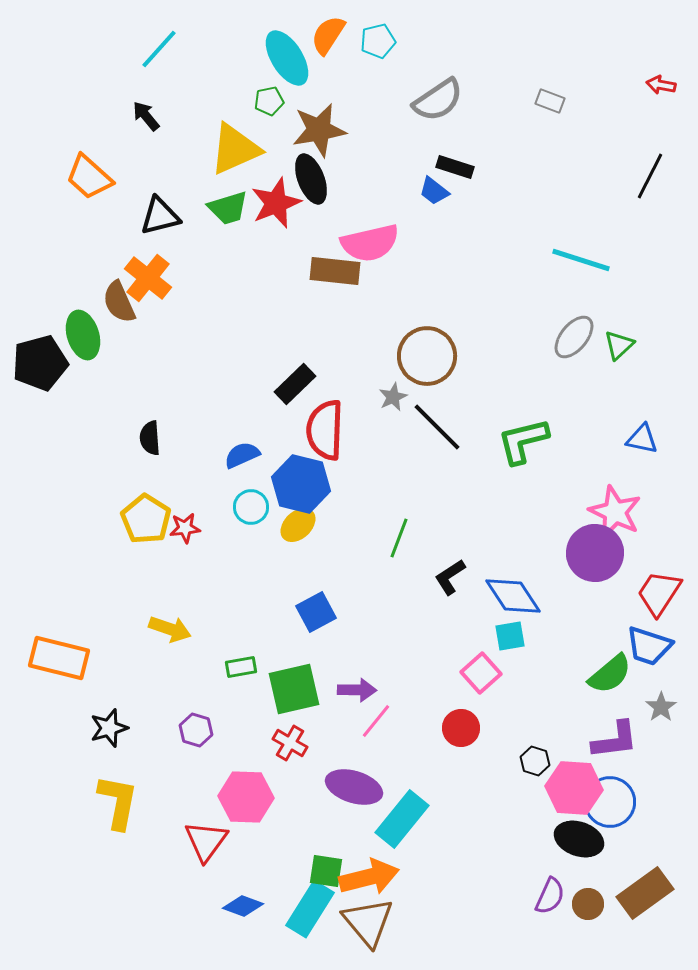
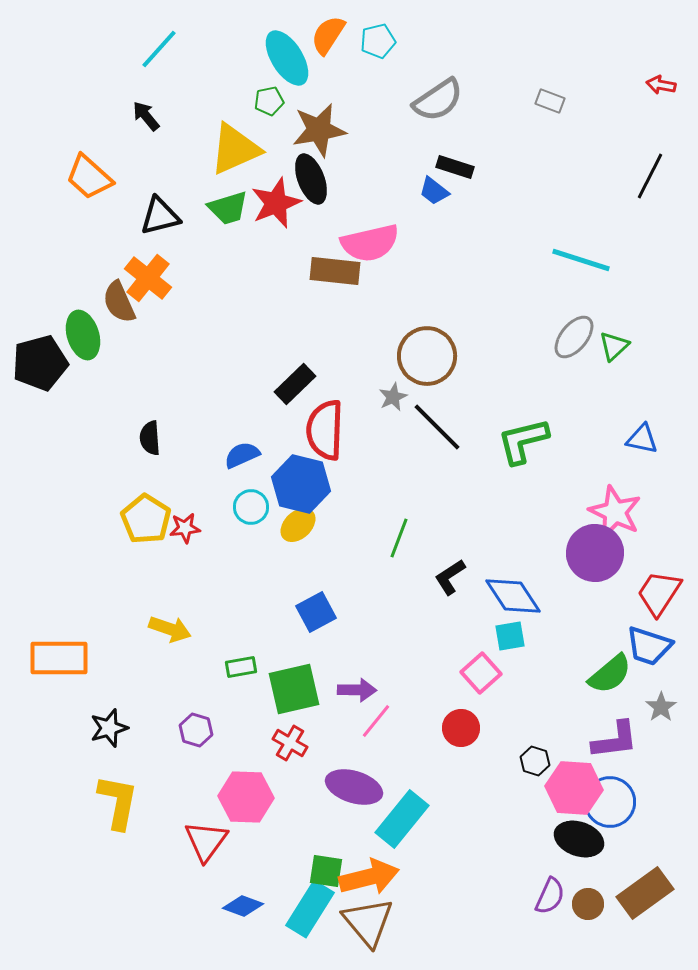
green triangle at (619, 345): moved 5 px left, 1 px down
orange rectangle at (59, 658): rotated 14 degrees counterclockwise
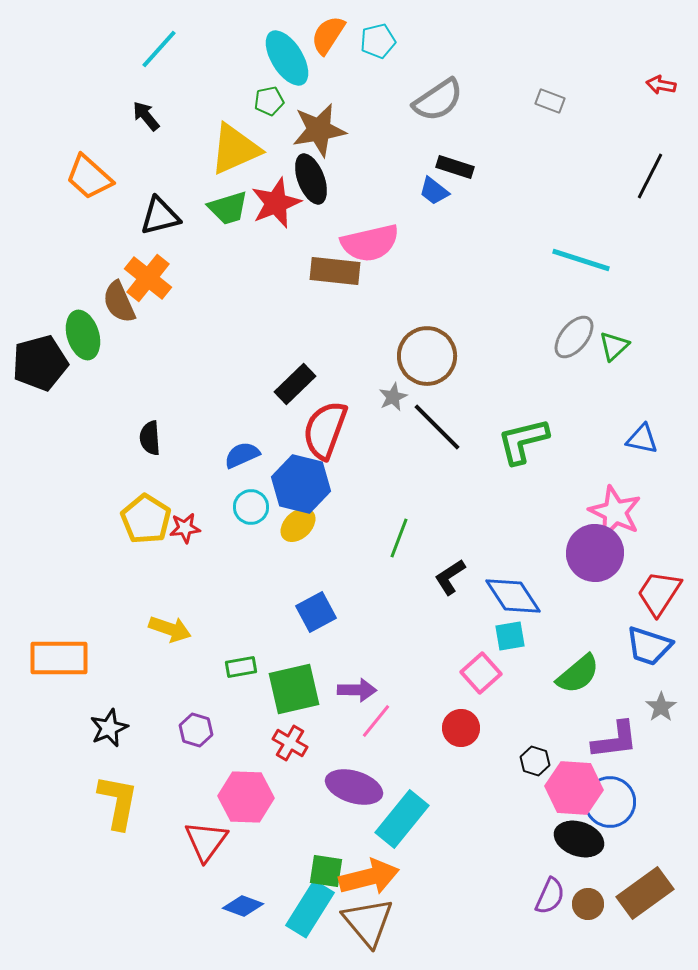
red semicircle at (325, 430): rotated 18 degrees clockwise
green semicircle at (610, 674): moved 32 px left
black star at (109, 728): rotated 6 degrees counterclockwise
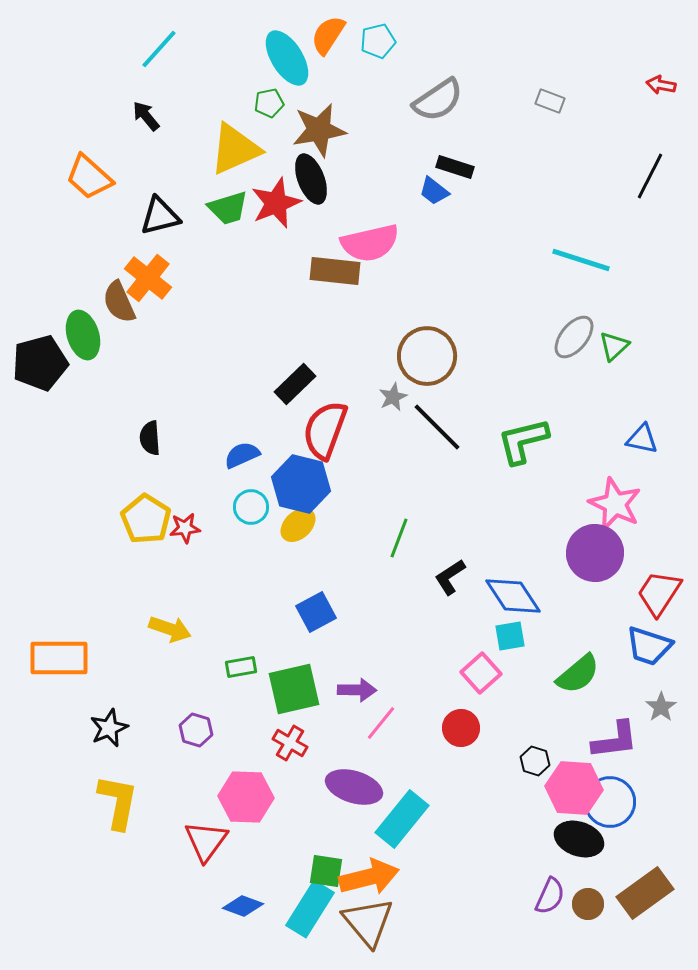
green pentagon at (269, 101): moved 2 px down
pink star at (615, 512): moved 8 px up
pink line at (376, 721): moved 5 px right, 2 px down
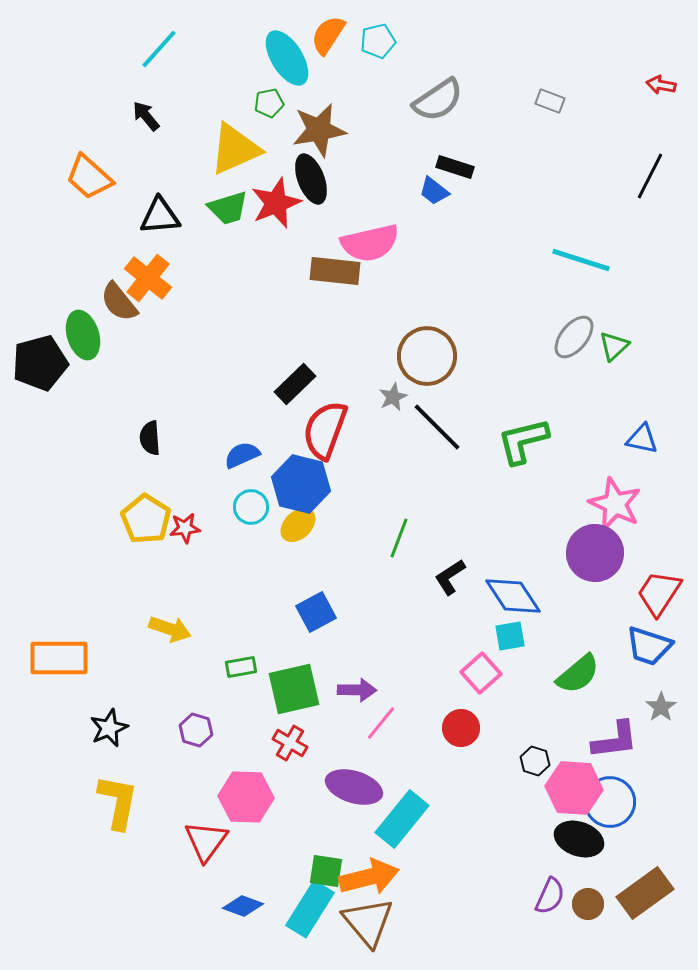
black triangle at (160, 216): rotated 9 degrees clockwise
brown semicircle at (119, 302): rotated 15 degrees counterclockwise
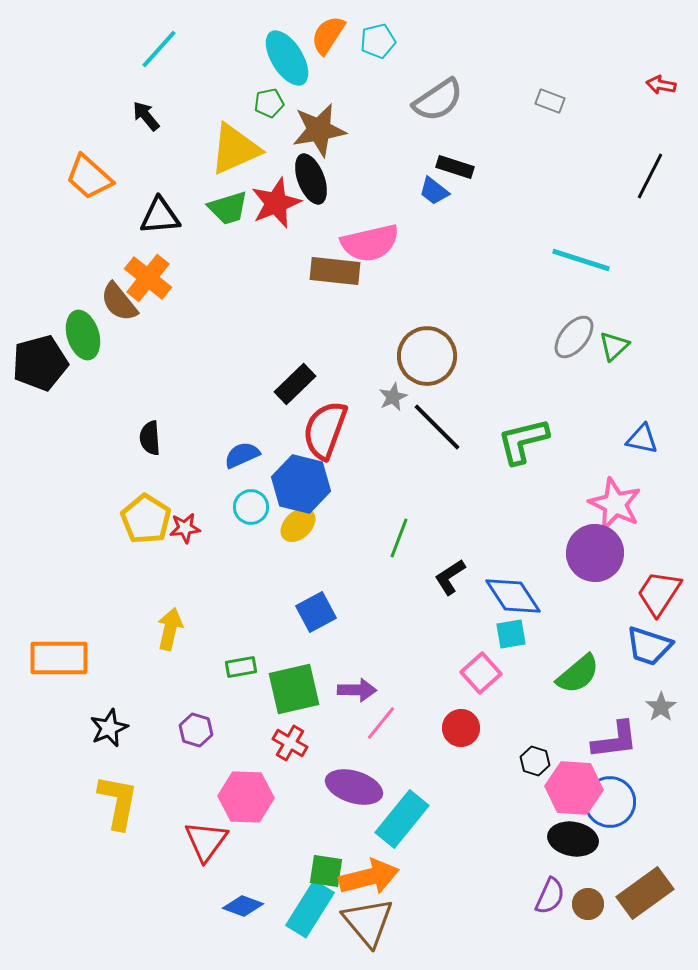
yellow arrow at (170, 629): rotated 96 degrees counterclockwise
cyan square at (510, 636): moved 1 px right, 2 px up
black ellipse at (579, 839): moved 6 px left; rotated 9 degrees counterclockwise
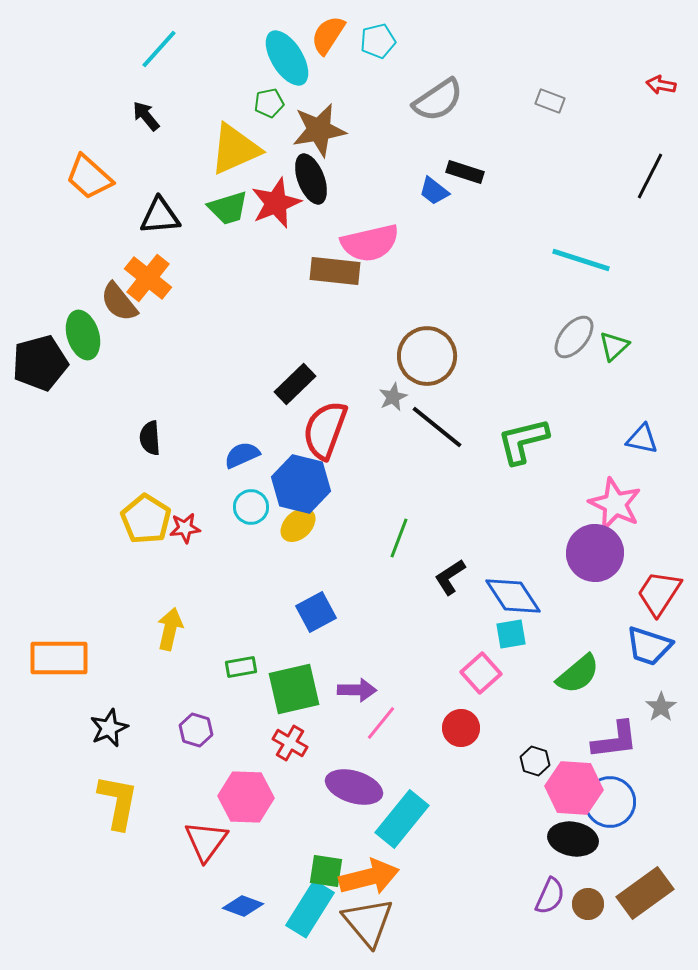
black rectangle at (455, 167): moved 10 px right, 5 px down
black line at (437, 427): rotated 6 degrees counterclockwise
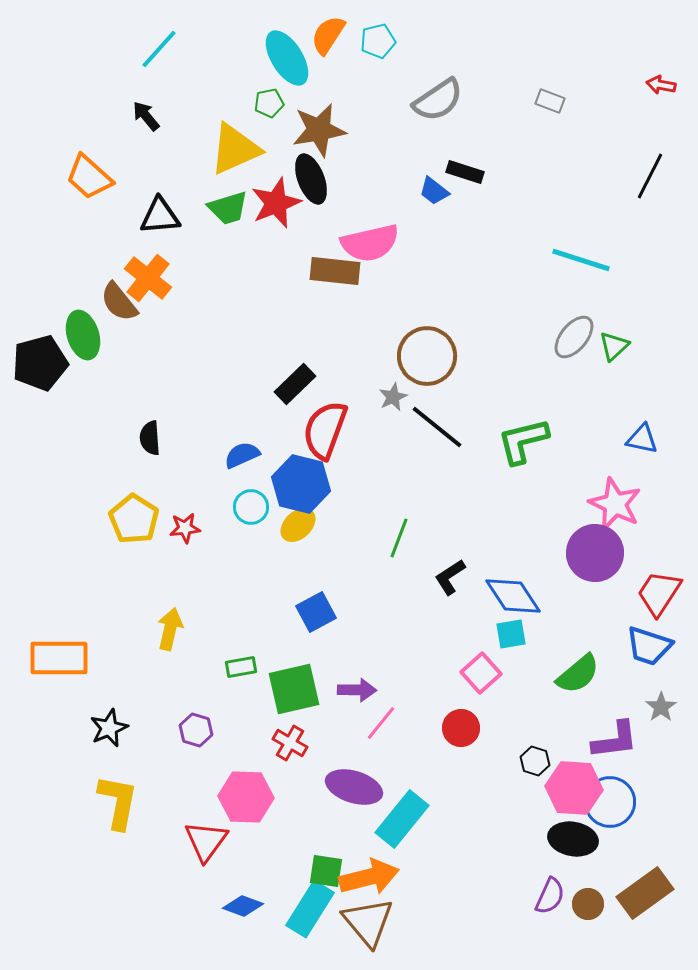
yellow pentagon at (146, 519): moved 12 px left
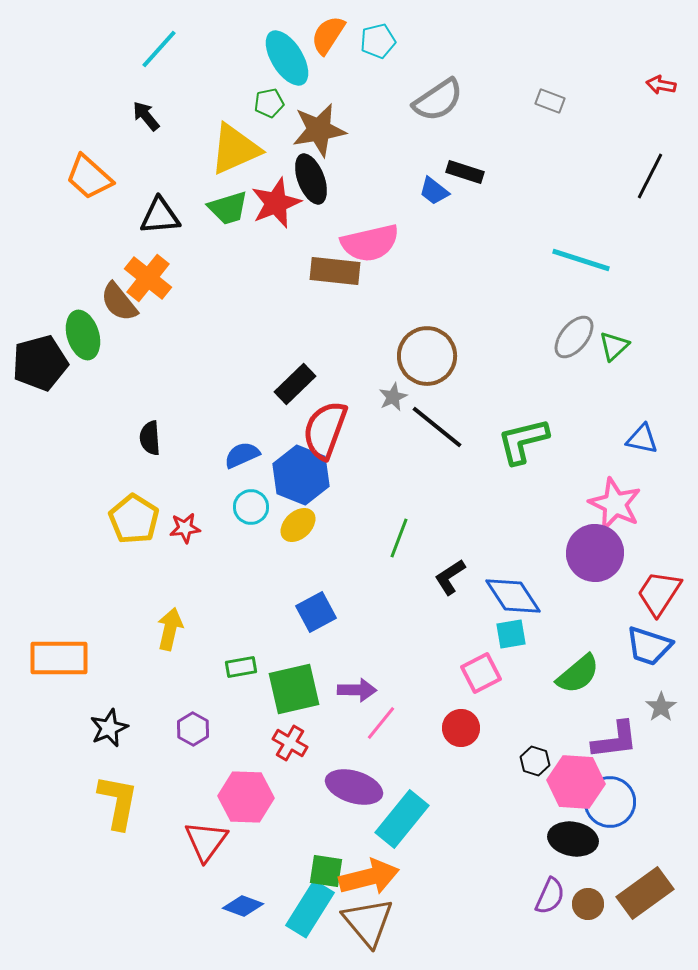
blue hexagon at (301, 484): moved 9 px up; rotated 8 degrees clockwise
pink square at (481, 673): rotated 15 degrees clockwise
purple hexagon at (196, 730): moved 3 px left, 1 px up; rotated 12 degrees clockwise
pink hexagon at (574, 788): moved 2 px right, 6 px up
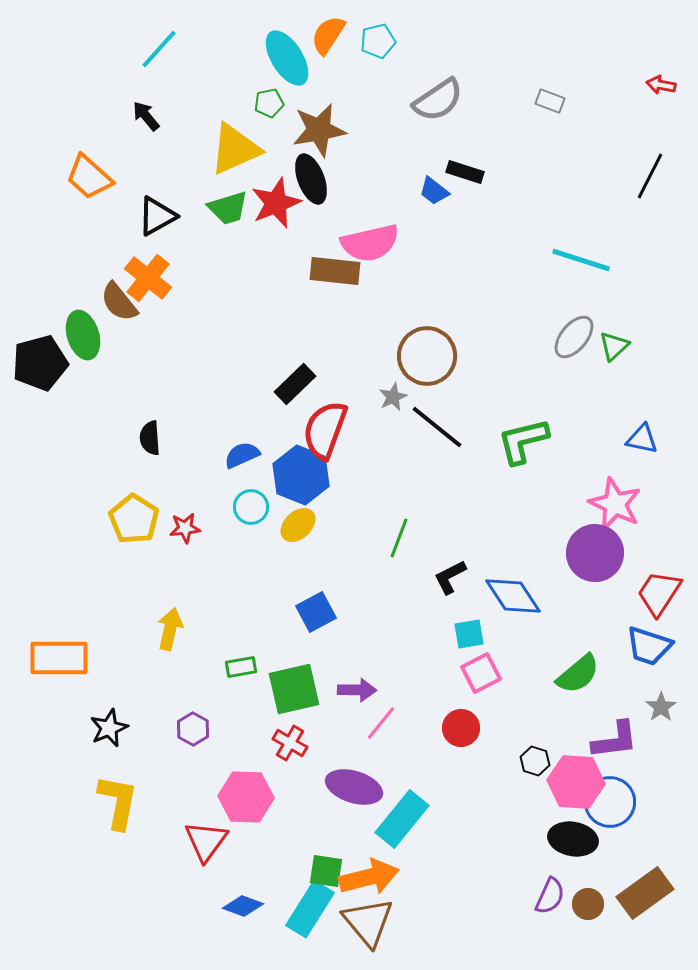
black triangle at (160, 216): moved 3 px left; rotated 24 degrees counterclockwise
black L-shape at (450, 577): rotated 6 degrees clockwise
cyan square at (511, 634): moved 42 px left
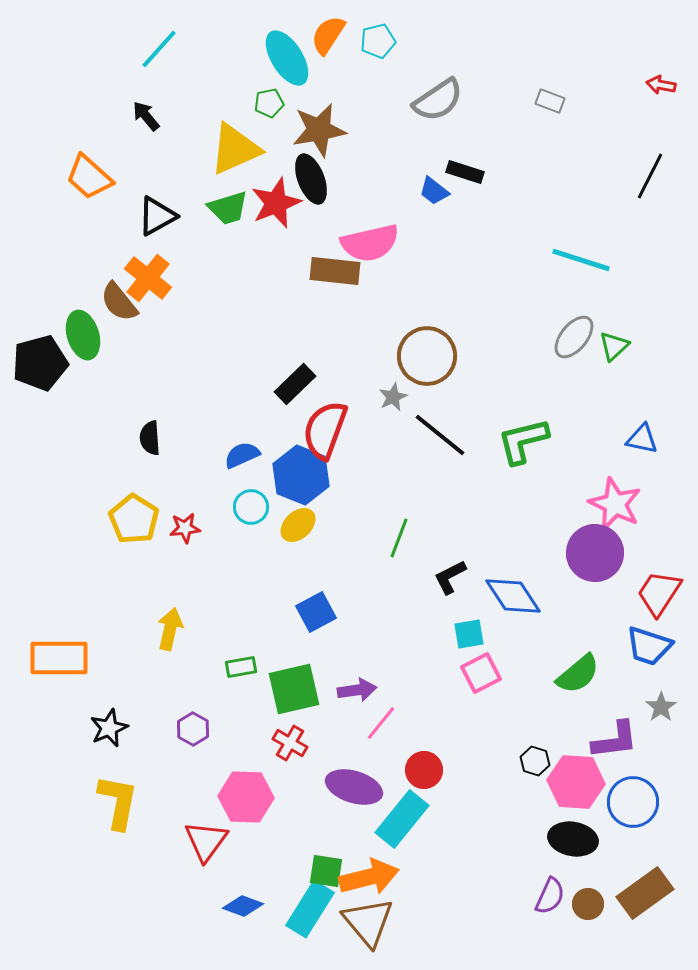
black line at (437, 427): moved 3 px right, 8 px down
purple arrow at (357, 690): rotated 9 degrees counterclockwise
red circle at (461, 728): moved 37 px left, 42 px down
blue circle at (610, 802): moved 23 px right
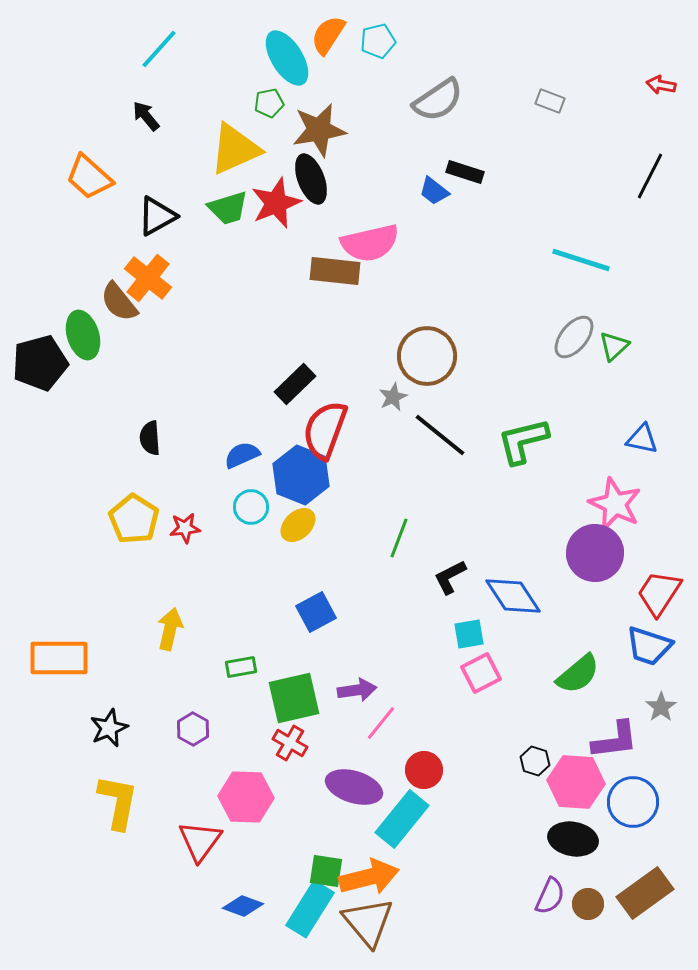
green square at (294, 689): moved 9 px down
red triangle at (206, 841): moved 6 px left
